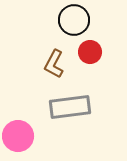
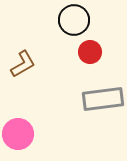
brown L-shape: moved 31 px left; rotated 148 degrees counterclockwise
gray rectangle: moved 33 px right, 8 px up
pink circle: moved 2 px up
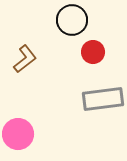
black circle: moved 2 px left
red circle: moved 3 px right
brown L-shape: moved 2 px right, 5 px up; rotated 8 degrees counterclockwise
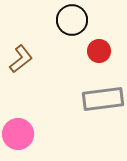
red circle: moved 6 px right, 1 px up
brown L-shape: moved 4 px left
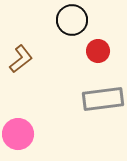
red circle: moved 1 px left
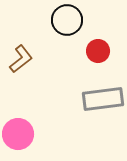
black circle: moved 5 px left
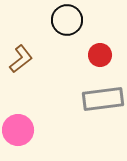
red circle: moved 2 px right, 4 px down
pink circle: moved 4 px up
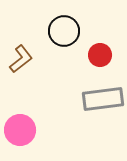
black circle: moved 3 px left, 11 px down
pink circle: moved 2 px right
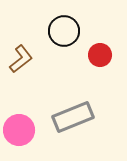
gray rectangle: moved 30 px left, 18 px down; rotated 15 degrees counterclockwise
pink circle: moved 1 px left
